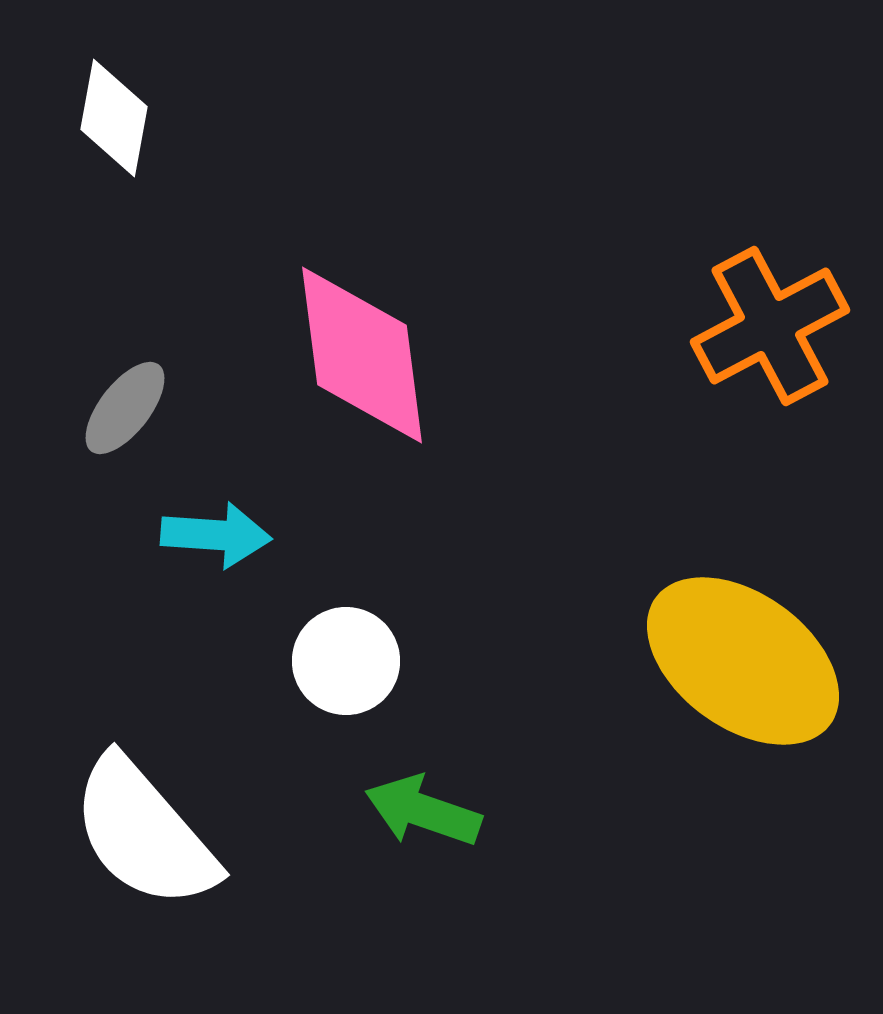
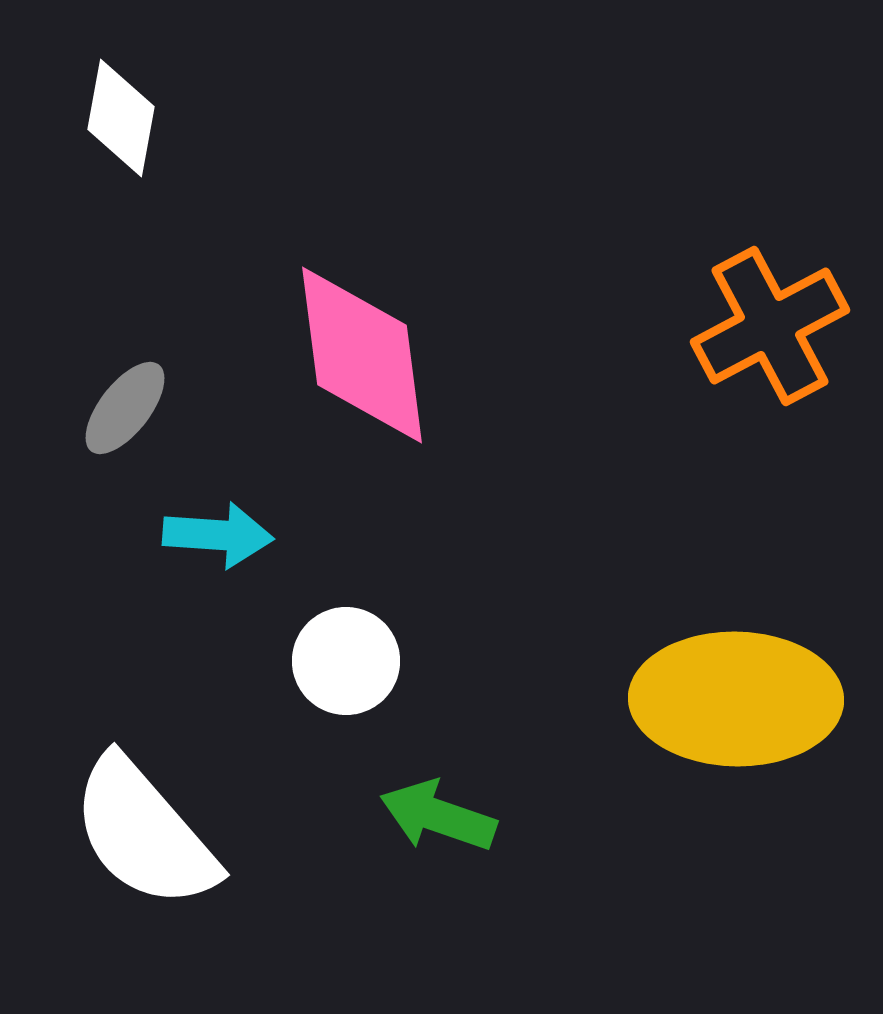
white diamond: moved 7 px right
cyan arrow: moved 2 px right
yellow ellipse: moved 7 px left, 38 px down; rotated 35 degrees counterclockwise
green arrow: moved 15 px right, 5 px down
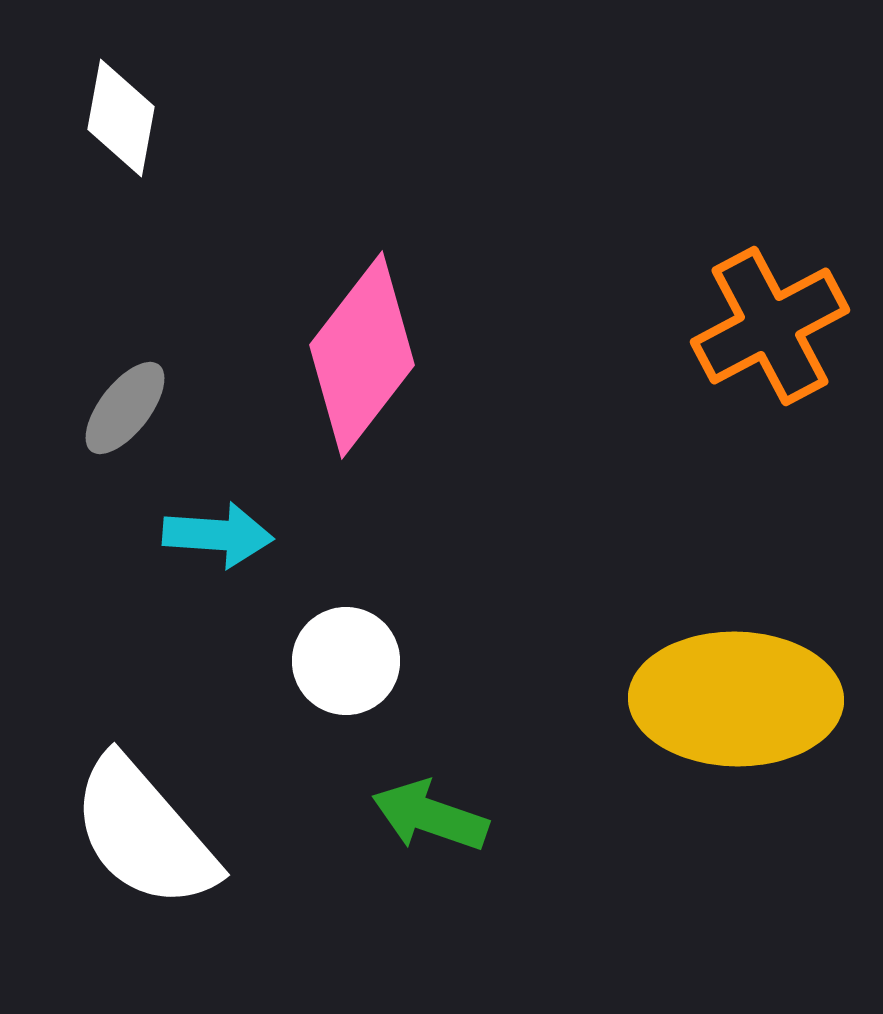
pink diamond: rotated 45 degrees clockwise
green arrow: moved 8 px left
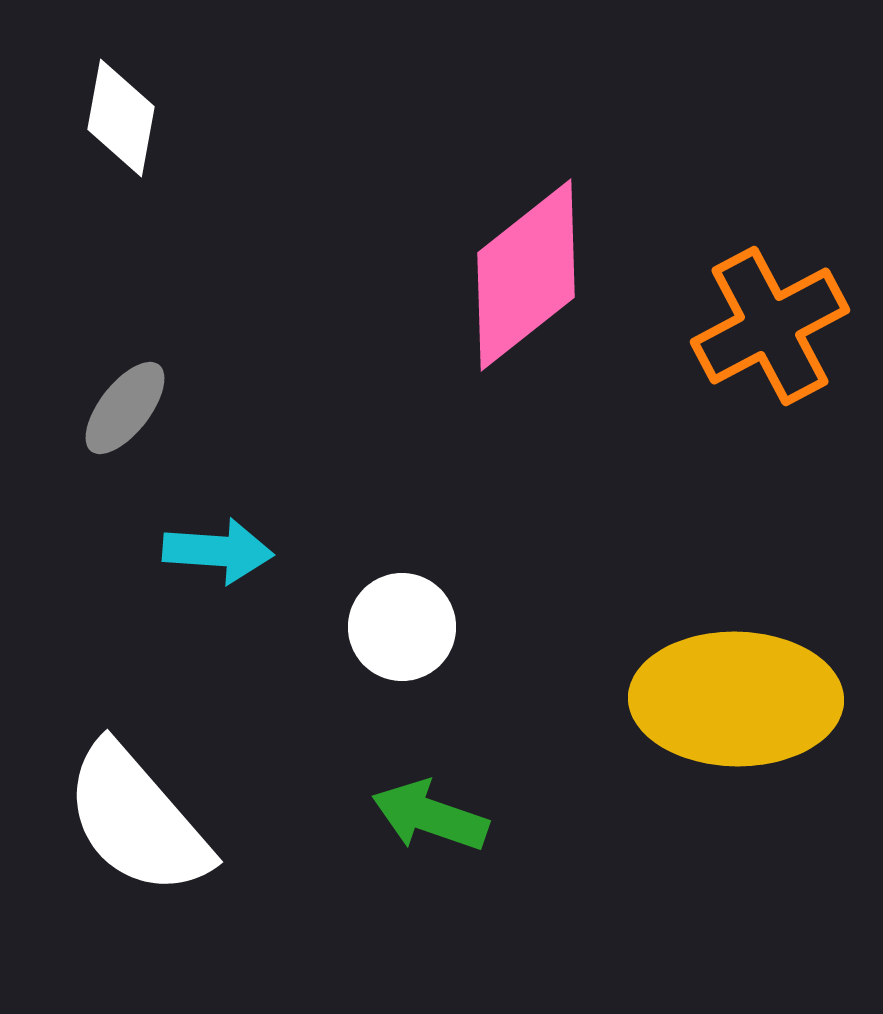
pink diamond: moved 164 px right, 80 px up; rotated 14 degrees clockwise
cyan arrow: moved 16 px down
white circle: moved 56 px right, 34 px up
white semicircle: moved 7 px left, 13 px up
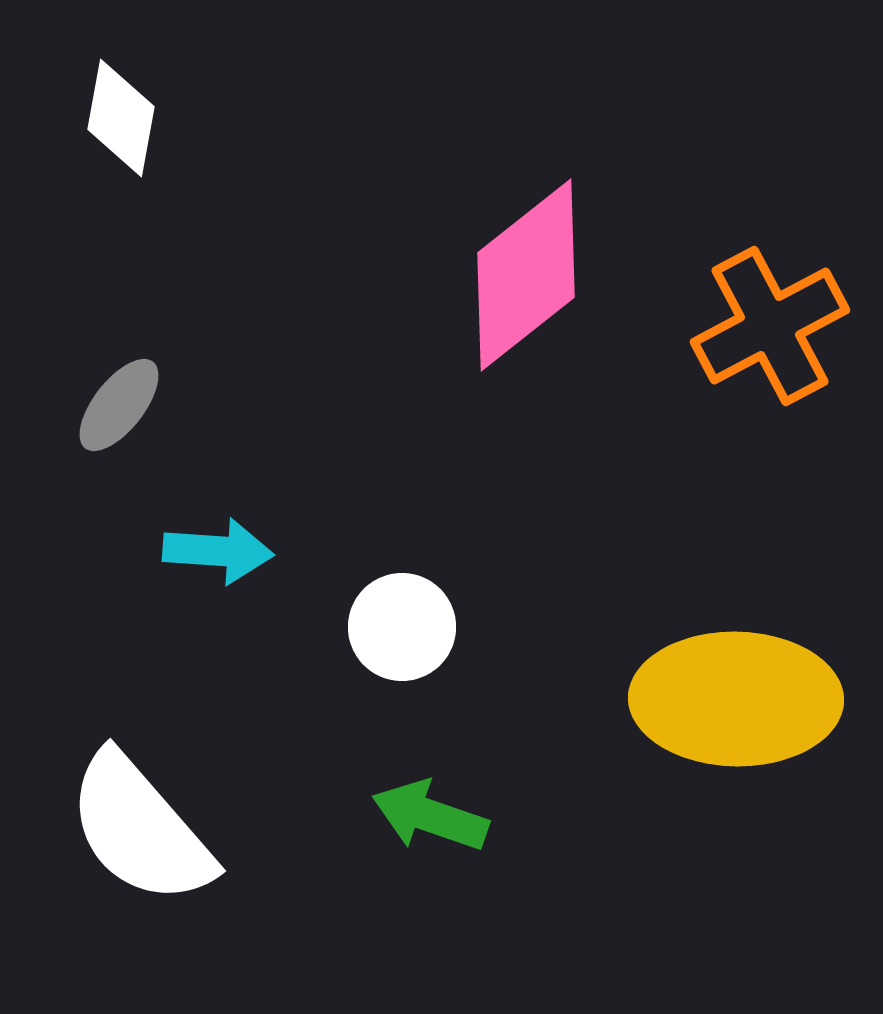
gray ellipse: moved 6 px left, 3 px up
white semicircle: moved 3 px right, 9 px down
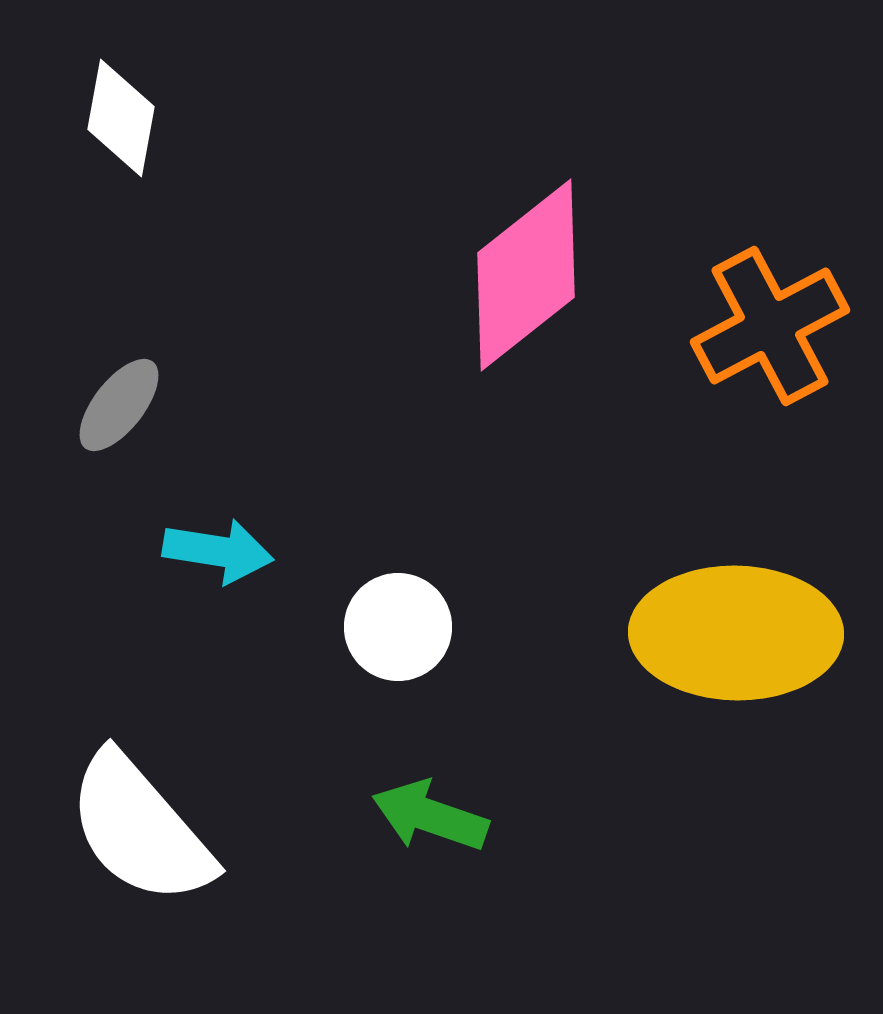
cyan arrow: rotated 5 degrees clockwise
white circle: moved 4 px left
yellow ellipse: moved 66 px up
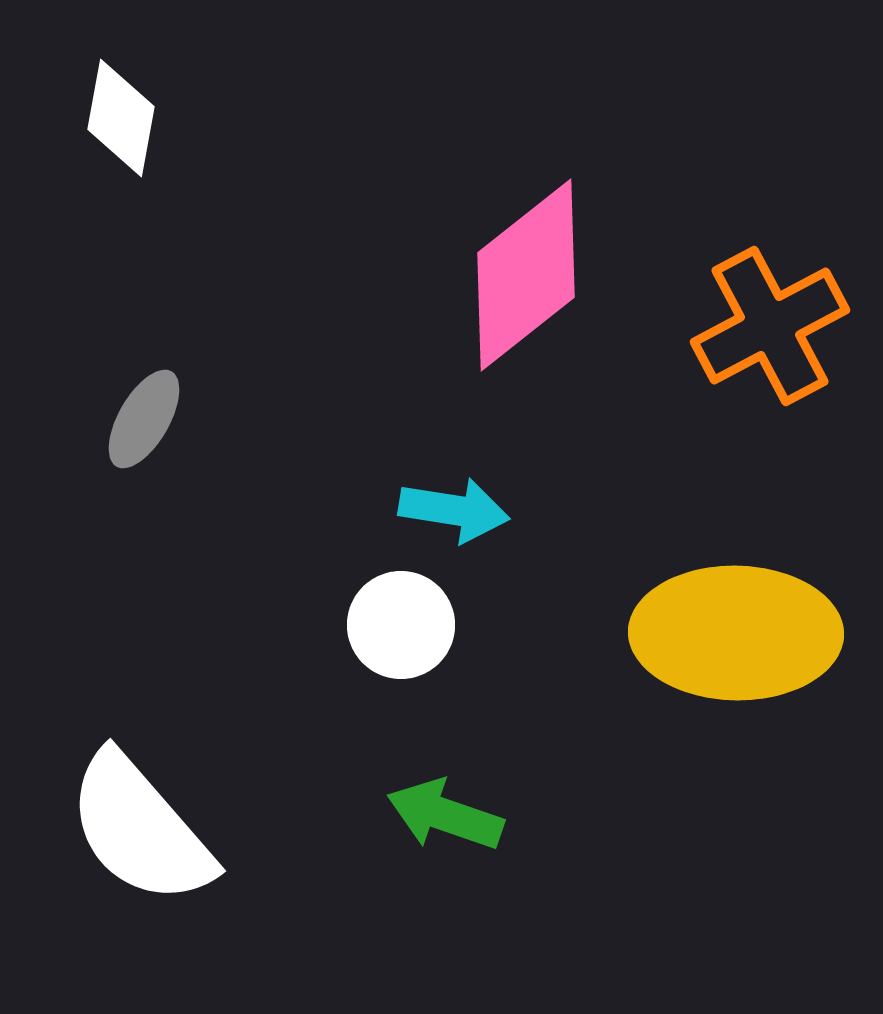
gray ellipse: moved 25 px right, 14 px down; rotated 8 degrees counterclockwise
cyan arrow: moved 236 px right, 41 px up
white circle: moved 3 px right, 2 px up
green arrow: moved 15 px right, 1 px up
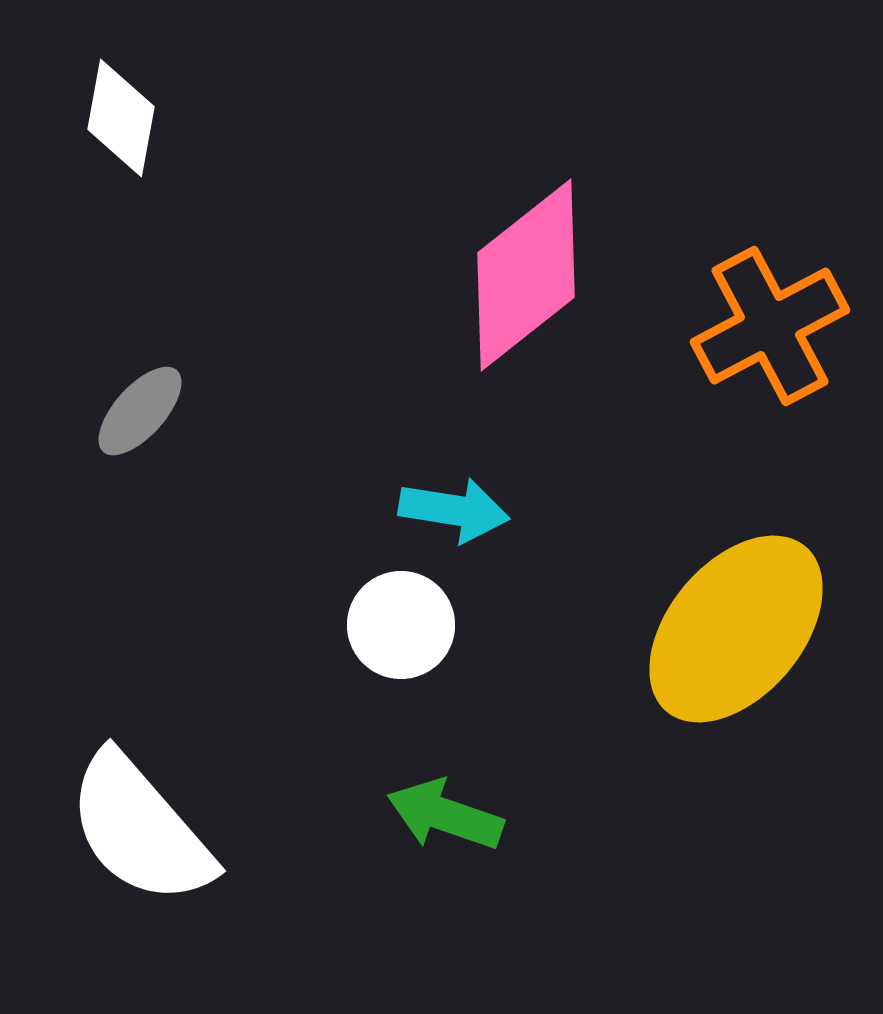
gray ellipse: moved 4 px left, 8 px up; rotated 12 degrees clockwise
yellow ellipse: moved 4 px up; rotated 51 degrees counterclockwise
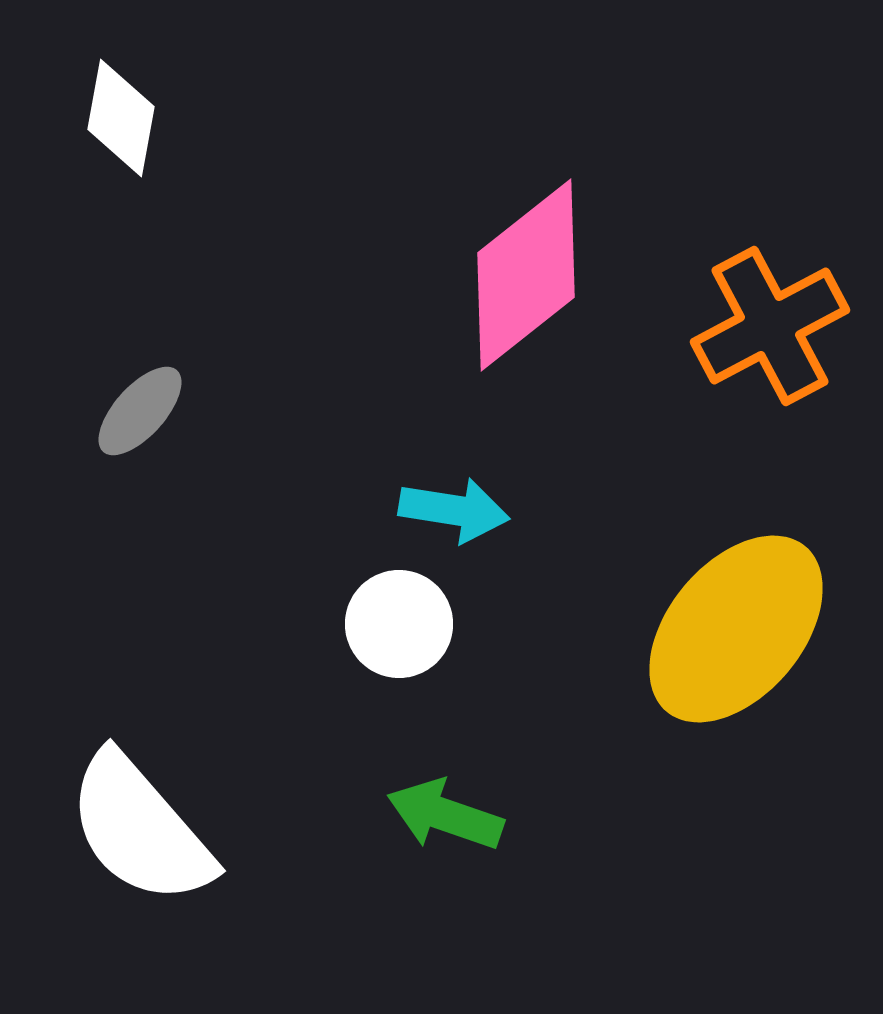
white circle: moved 2 px left, 1 px up
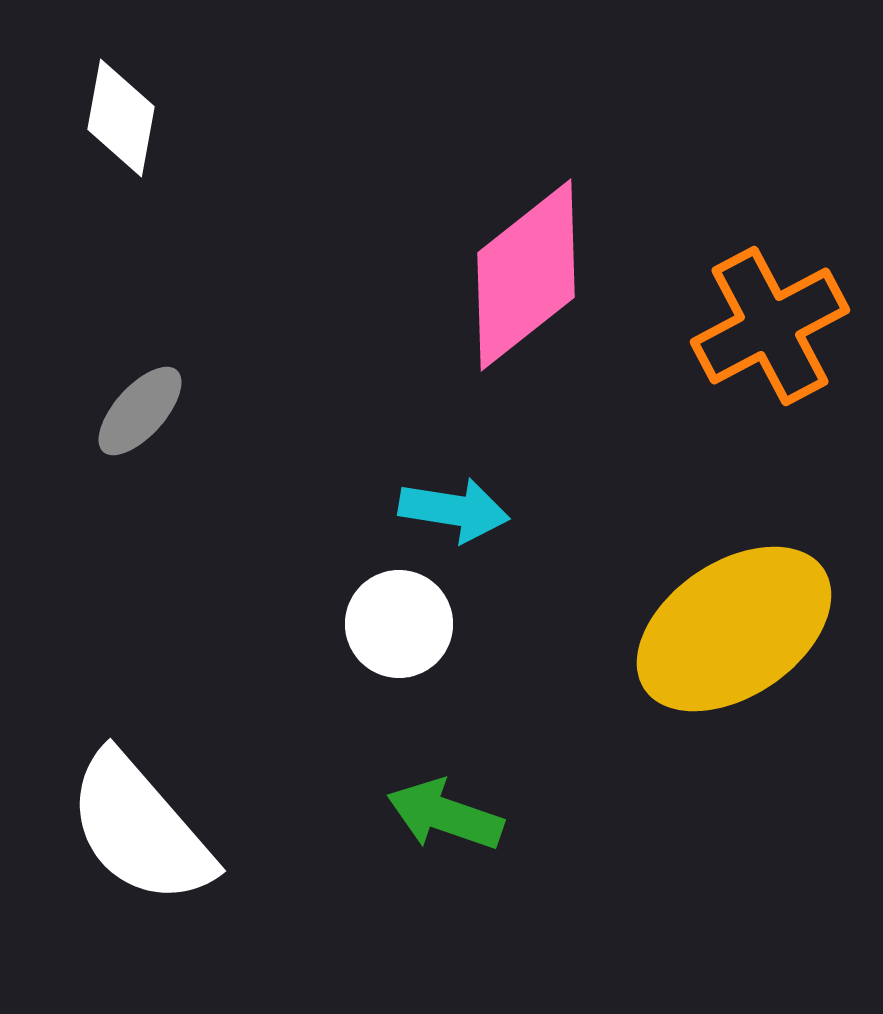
yellow ellipse: moved 2 px left; rotated 16 degrees clockwise
